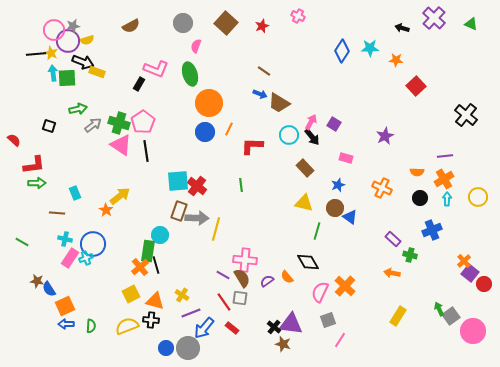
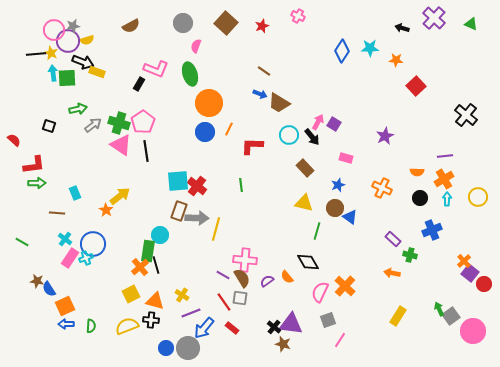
pink arrow at (311, 122): moved 7 px right
cyan cross at (65, 239): rotated 24 degrees clockwise
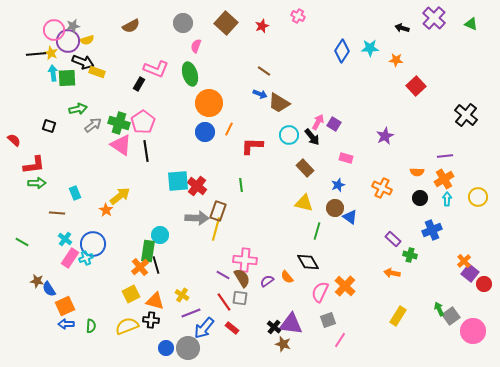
brown rectangle at (179, 211): moved 39 px right
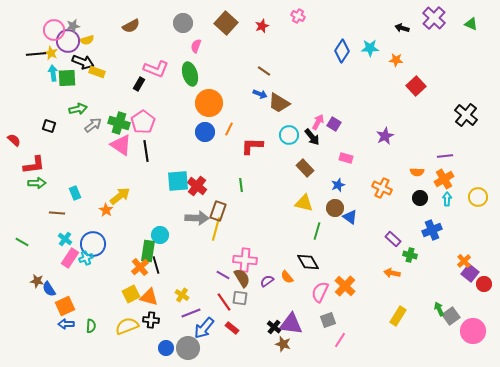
orange triangle at (155, 301): moved 6 px left, 4 px up
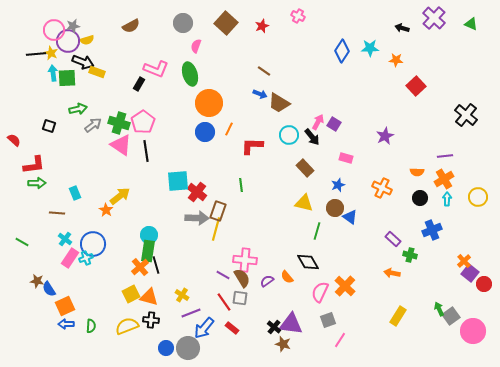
red cross at (197, 186): moved 6 px down
cyan circle at (160, 235): moved 11 px left
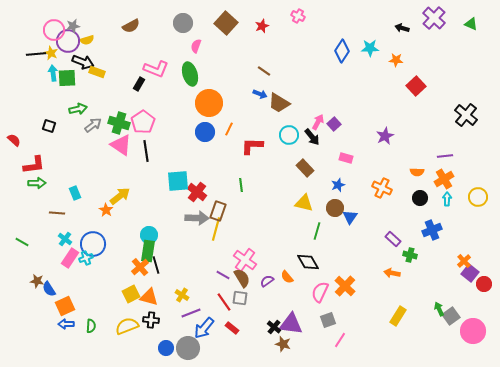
purple square at (334, 124): rotated 16 degrees clockwise
blue triangle at (350, 217): rotated 28 degrees clockwise
pink cross at (245, 260): rotated 30 degrees clockwise
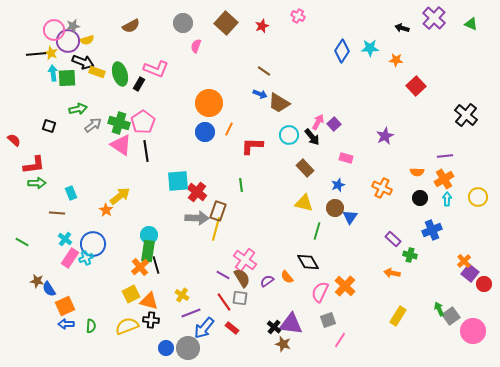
green ellipse at (190, 74): moved 70 px left
cyan rectangle at (75, 193): moved 4 px left
orange triangle at (149, 297): moved 4 px down
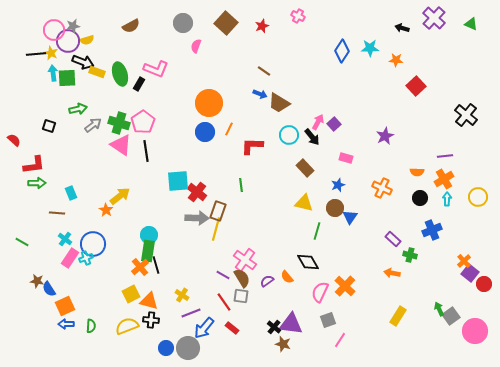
gray square at (240, 298): moved 1 px right, 2 px up
pink circle at (473, 331): moved 2 px right
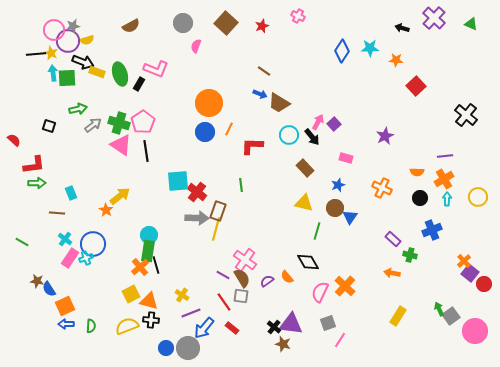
gray square at (328, 320): moved 3 px down
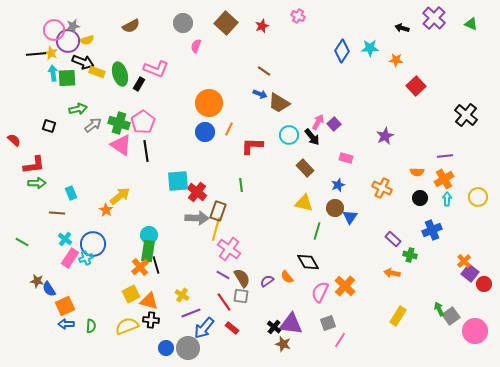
pink cross at (245, 260): moved 16 px left, 11 px up
